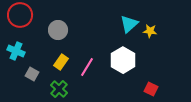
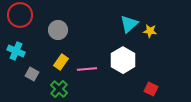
pink line: moved 2 px down; rotated 54 degrees clockwise
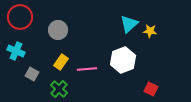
red circle: moved 2 px down
white hexagon: rotated 10 degrees clockwise
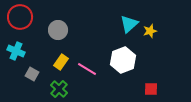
yellow star: rotated 24 degrees counterclockwise
pink line: rotated 36 degrees clockwise
red square: rotated 24 degrees counterclockwise
